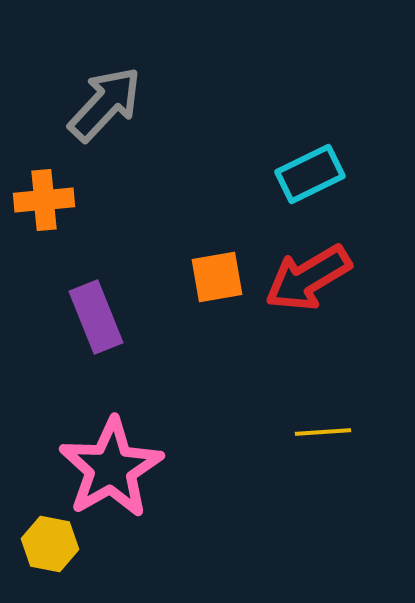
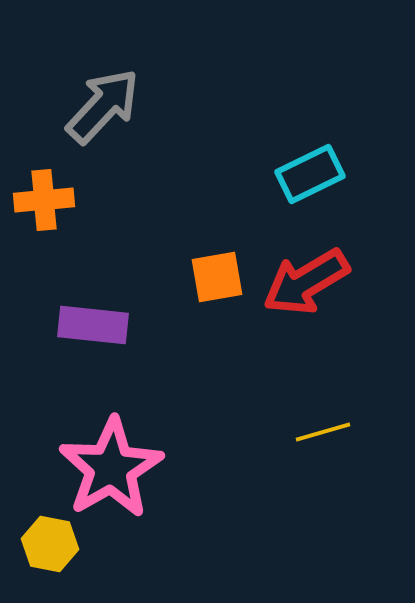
gray arrow: moved 2 px left, 2 px down
red arrow: moved 2 px left, 4 px down
purple rectangle: moved 3 px left, 8 px down; rotated 62 degrees counterclockwise
yellow line: rotated 12 degrees counterclockwise
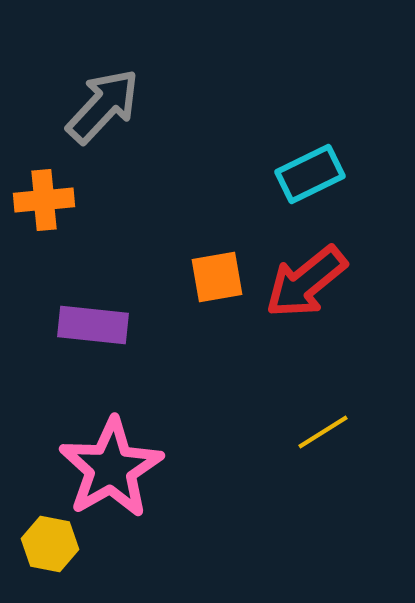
red arrow: rotated 8 degrees counterclockwise
yellow line: rotated 16 degrees counterclockwise
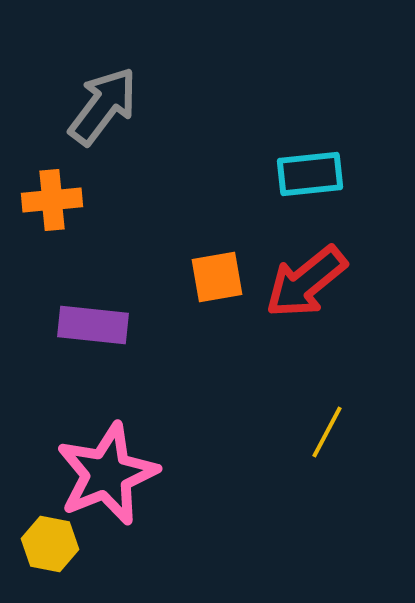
gray arrow: rotated 6 degrees counterclockwise
cyan rectangle: rotated 20 degrees clockwise
orange cross: moved 8 px right
yellow line: moved 4 px right; rotated 30 degrees counterclockwise
pink star: moved 4 px left, 6 px down; rotated 8 degrees clockwise
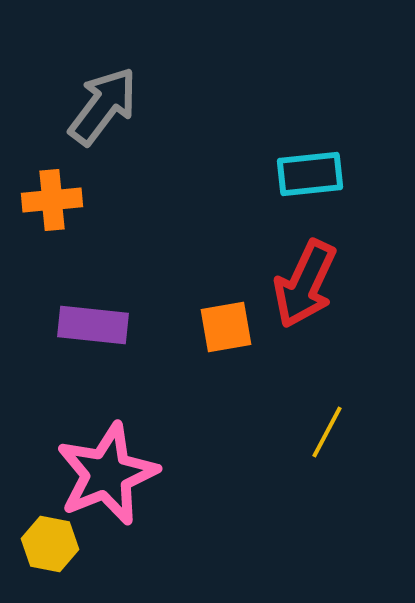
orange square: moved 9 px right, 50 px down
red arrow: moved 1 px left, 2 px down; rotated 26 degrees counterclockwise
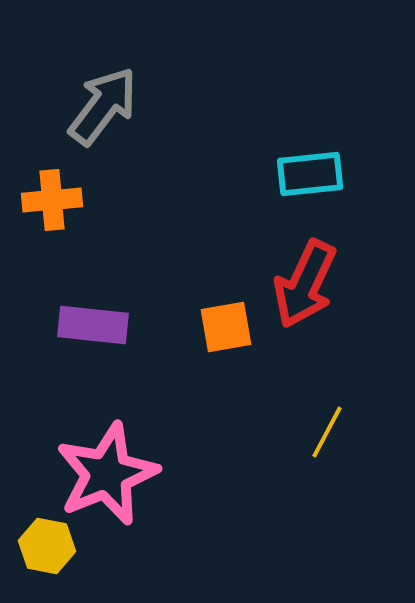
yellow hexagon: moved 3 px left, 2 px down
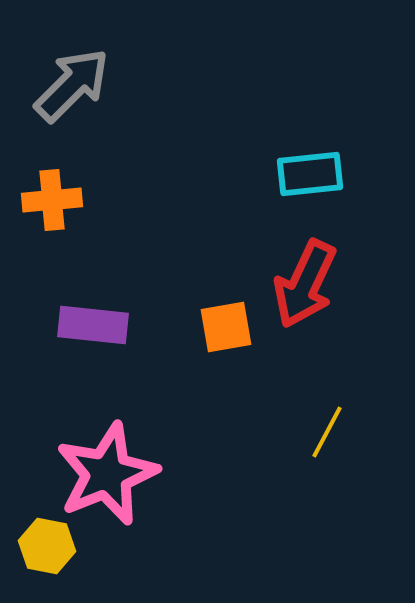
gray arrow: moved 31 px left, 21 px up; rotated 8 degrees clockwise
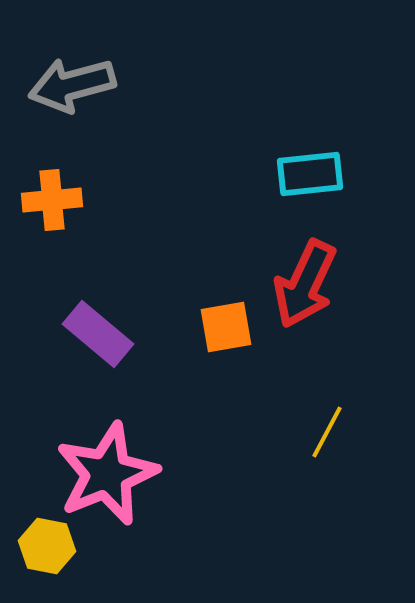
gray arrow: rotated 150 degrees counterclockwise
purple rectangle: moved 5 px right, 9 px down; rotated 34 degrees clockwise
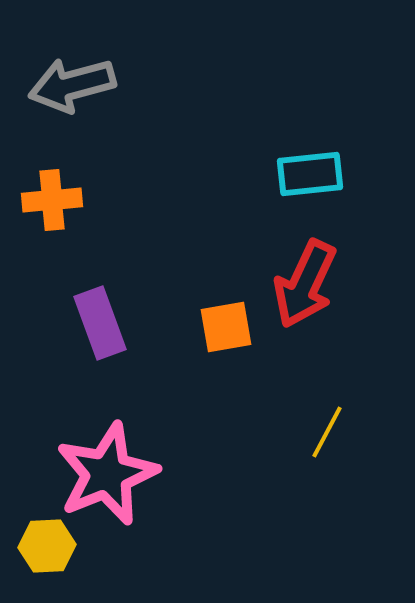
purple rectangle: moved 2 px right, 11 px up; rotated 30 degrees clockwise
yellow hexagon: rotated 14 degrees counterclockwise
